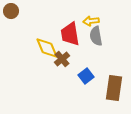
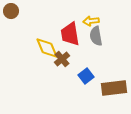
brown rectangle: rotated 75 degrees clockwise
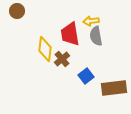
brown circle: moved 6 px right
yellow diamond: moved 2 px left, 1 px down; rotated 30 degrees clockwise
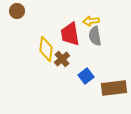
gray semicircle: moved 1 px left
yellow diamond: moved 1 px right
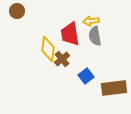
yellow diamond: moved 2 px right
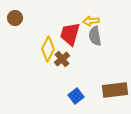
brown circle: moved 2 px left, 7 px down
red trapezoid: rotated 25 degrees clockwise
yellow diamond: rotated 20 degrees clockwise
blue square: moved 10 px left, 20 px down
brown rectangle: moved 1 px right, 2 px down
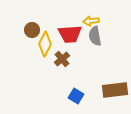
brown circle: moved 17 px right, 12 px down
red trapezoid: rotated 110 degrees counterclockwise
yellow diamond: moved 3 px left, 5 px up
blue square: rotated 21 degrees counterclockwise
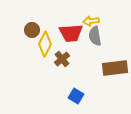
red trapezoid: moved 1 px right, 1 px up
brown rectangle: moved 22 px up
